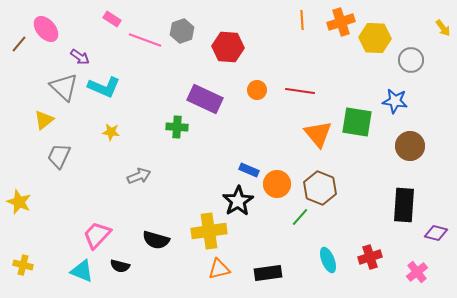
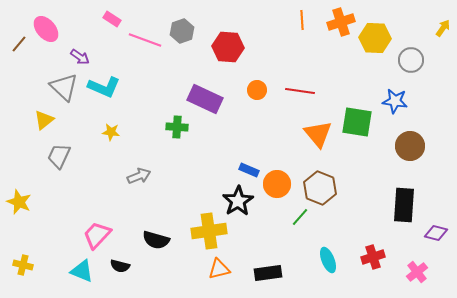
yellow arrow at (443, 28): rotated 108 degrees counterclockwise
red cross at (370, 257): moved 3 px right
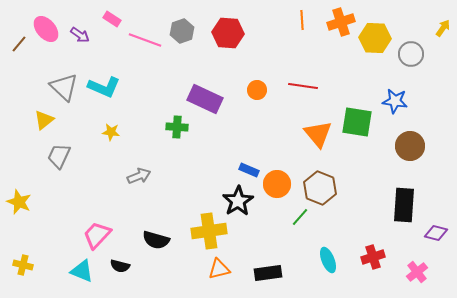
red hexagon at (228, 47): moved 14 px up
purple arrow at (80, 57): moved 22 px up
gray circle at (411, 60): moved 6 px up
red line at (300, 91): moved 3 px right, 5 px up
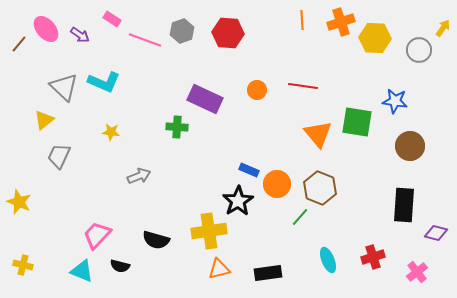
gray circle at (411, 54): moved 8 px right, 4 px up
cyan L-shape at (104, 87): moved 5 px up
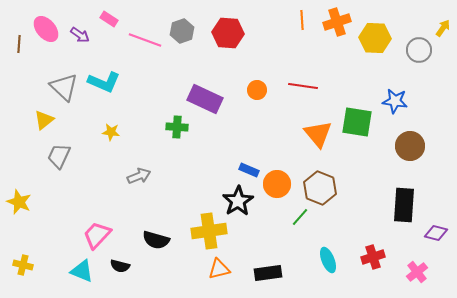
pink rectangle at (112, 19): moved 3 px left
orange cross at (341, 22): moved 4 px left
brown line at (19, 44): rotated 36 degrees counterclockwise
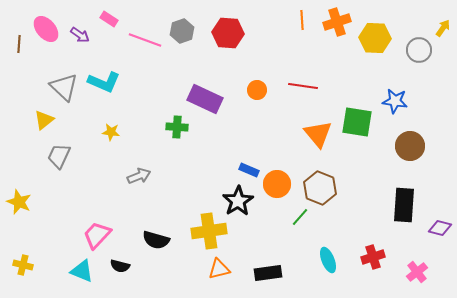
purple diamond at (436, 233): moved 4 px right, 5 px up
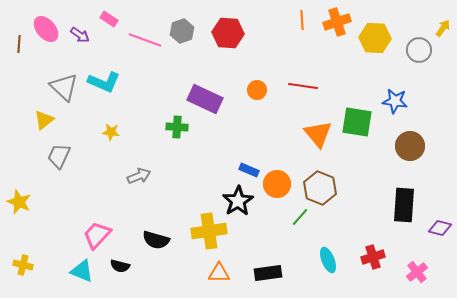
orange triangle at (219, 269): moved 4 px down; rotated 15 degrees clockwise
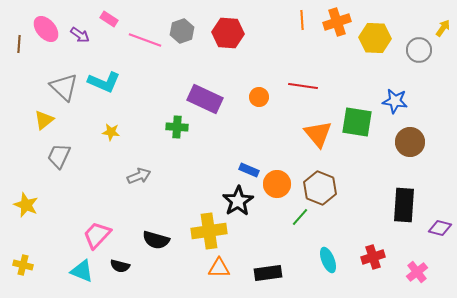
orange circle at (257, 90): moved 2 px right, 7 px down
brown circle at (410, 146): moved 4 px up
yellow star at (19, 202): moved 7 px right, 3 px down
orange triangle at (219, 273): moved 5 px up
